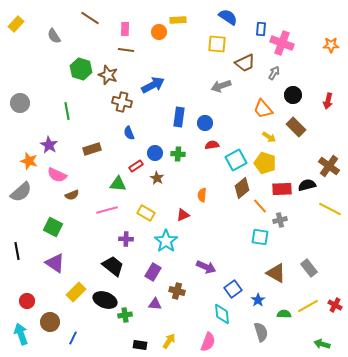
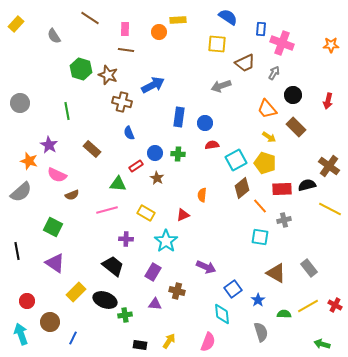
orange trapezoid at (263, 109): moved 4 px right
brown rectangle at (92, 149): rotated 60 degrees clockwise
gray cross at (280, 220): moved 4 px right
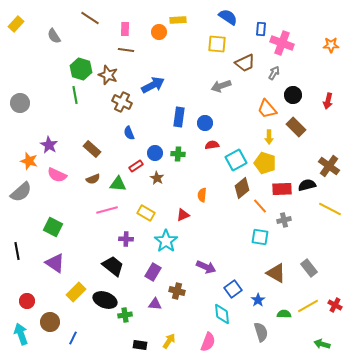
brown cross at (122, 102): rotated 12 degrees clockwise
green line at (67, 111): moved 8 px right, 16 px up
yellow arrow at (269, 137): rotated 56 degrees clockwise
brown semicircle at (72, 195): moved 21 px right, 16 px up
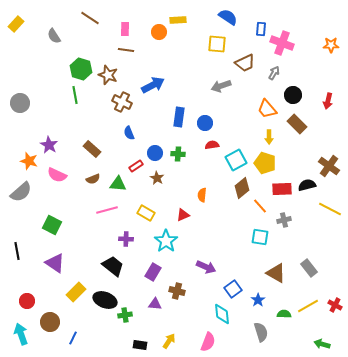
brown rectangle at (296, 127): moved 1 px right, 3 px up
green square at (53, 227): moved 1 px left, 2 px up
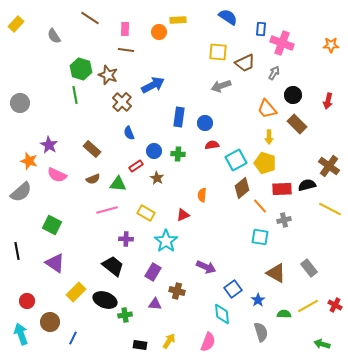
yellow square at (217, 44): moved 1 px right, 8 px down
brown cross at (122, 102): rotated 18 degrees clockwise
blue circle at (155, 153): moved 1 px left, 2 px up
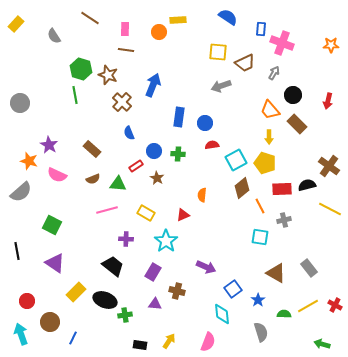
blue arrow at (153, 85): rotated 40 degrees counterclockwise
orange trapezoid at (267, 109): moved 3 px right, 1 px down
orange line at (260, 206): rotated 14 degrees clockwise
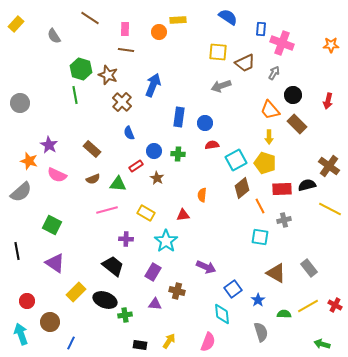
red triangle at (183, 215): rotated 16 degrees clockwise
blue line at (73, 338): moved 2 px left, 5 px down
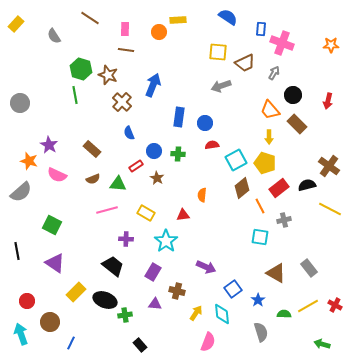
red rectangle at (282, 189): moved 3 px left, 1 px up; rotated 36 degrees counterclockwise
yellow arrow at (169, 341): moved 27 px right, 28 px up
black rectangle at (140, 345): rotated 40 degrees clockwise
